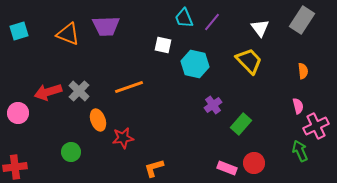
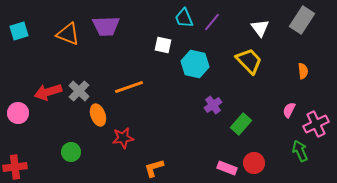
pink semicircle: moved 9 px left, 4 px down; rotated 140 degrees counterclockwise
orange ellipse: moved 5 px up
pink cross: moved 2 px up
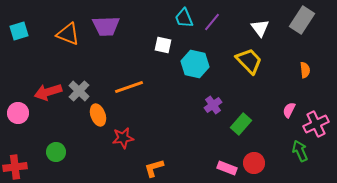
orange semicircle: moved 2 px right, 1 px up
green circle: moved 15 px left
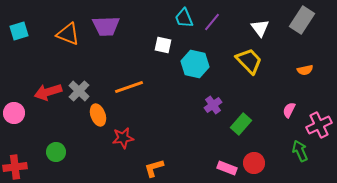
orange semicircle: rotated 84 degrees clockwise
pink circle: moved 4 px left
pink cross: moved 3 px right, 1 px down
